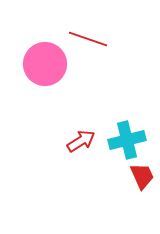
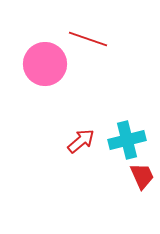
red arrow: rotated 8 degrees counterclockwise
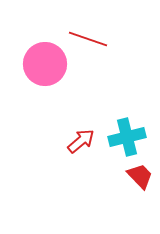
cyan cross: moved 3 px up
red trapezoid: moved 2 px left; rotated 20 degrees counterclockwise
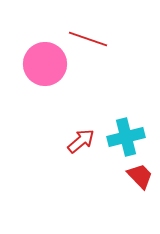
cyan cross: moved 1 px left
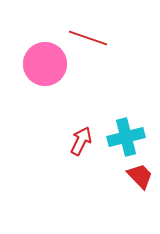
red line: moved 1 px up
red arrow: rotated 24 degrees counterclockwise
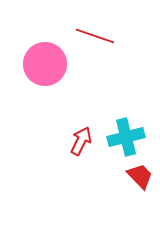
red line: moved 7 px right, 2 px up
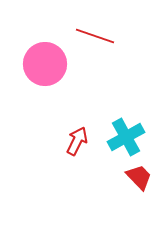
cyan cross: rotated 15 degrees counterclockwise
red arrow: moved 4 px left
red trapezoid: moved 1 px left, 1 px down
